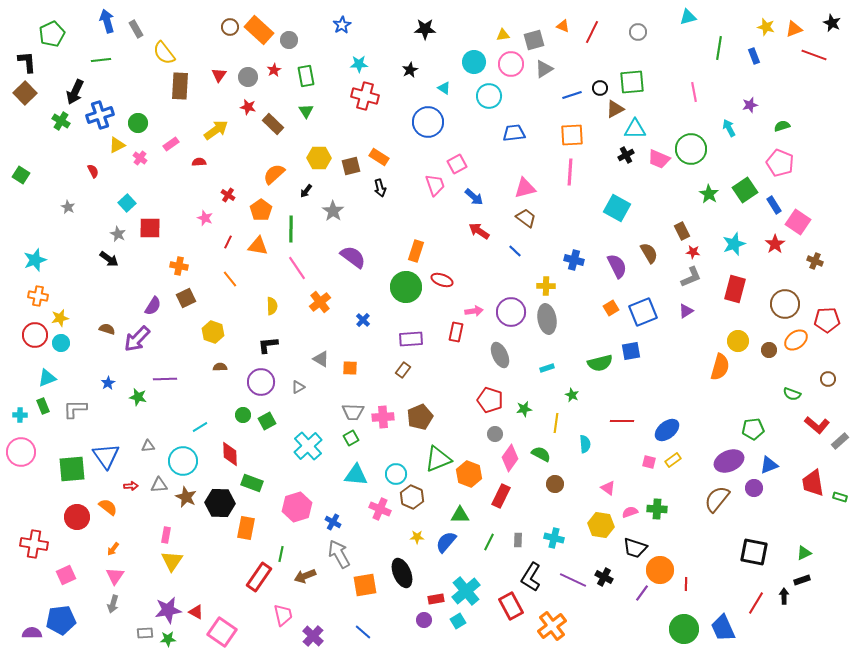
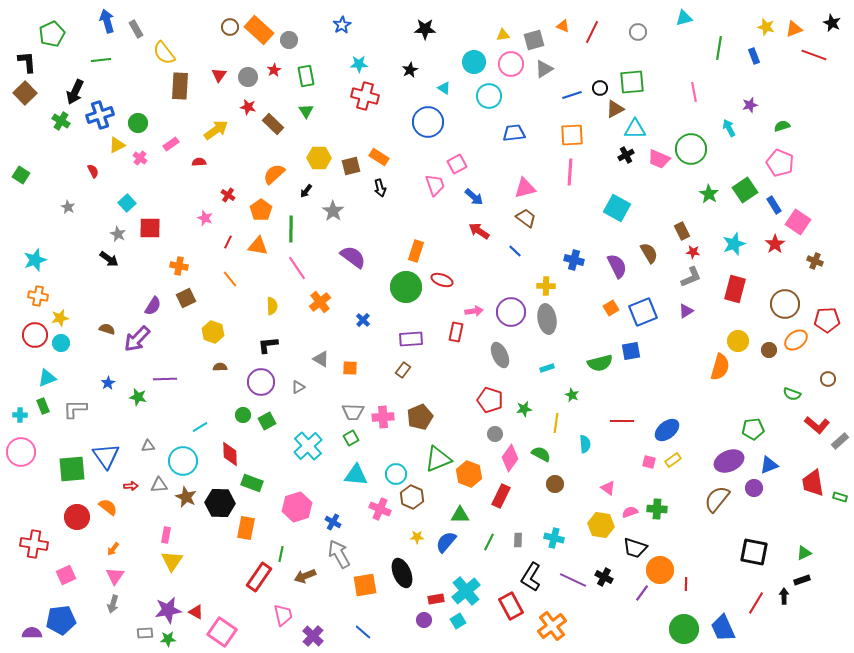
cyan triangle at (688, 17): moved 4 px left, 1 px down
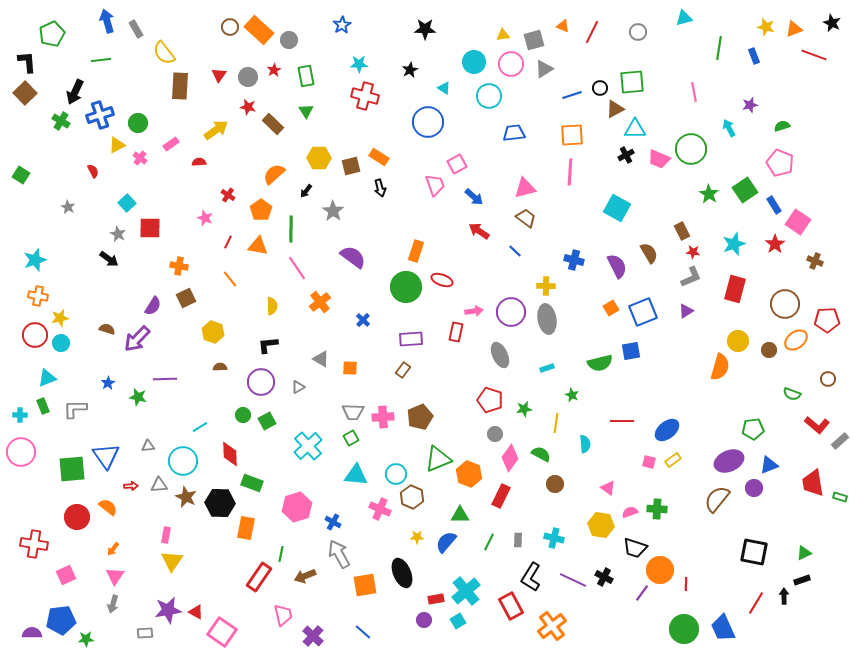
green star at (168, 639): moved 82 px left
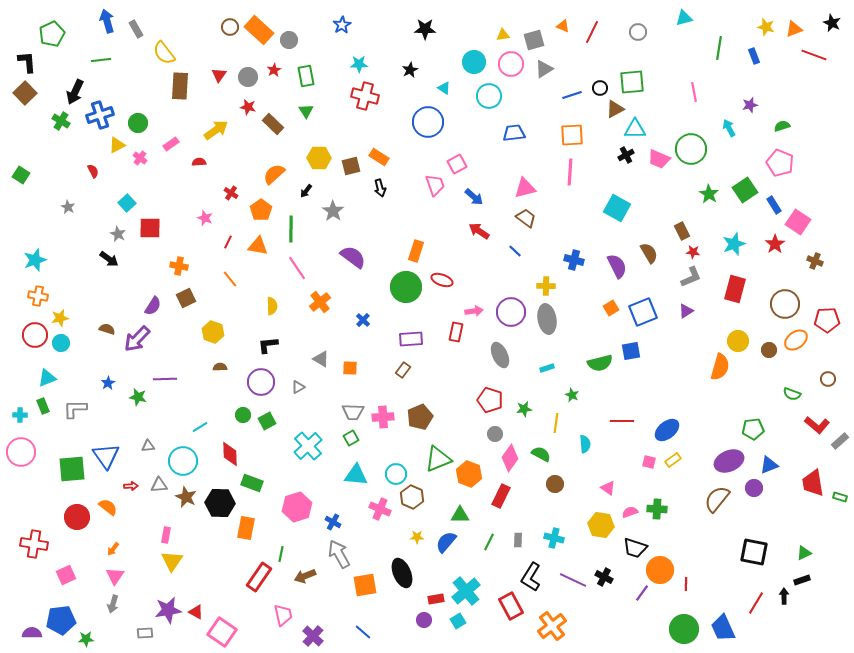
red cross at (228, 195): moved 3 px right, 2 px up
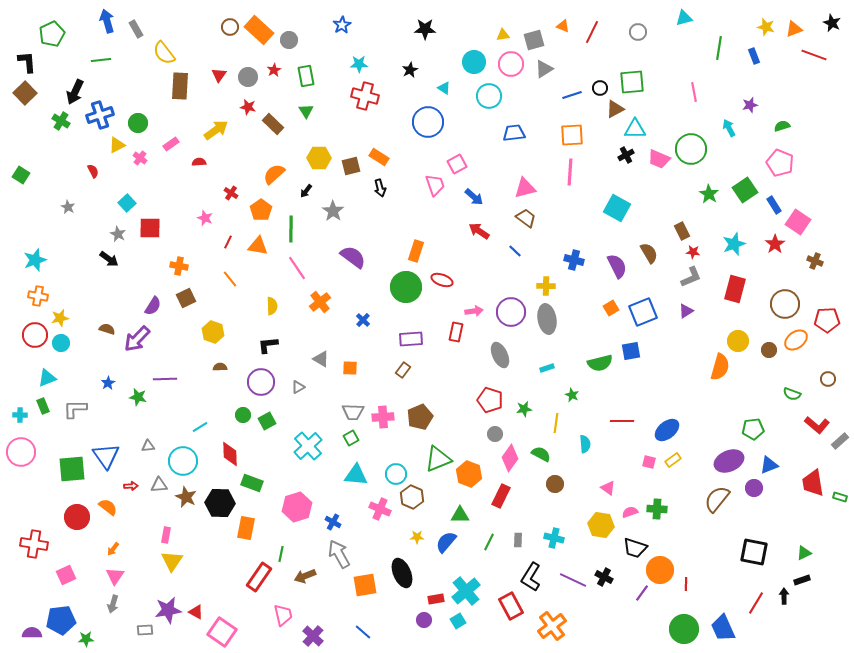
gray rectangle at (145, 633): moved 3 px up
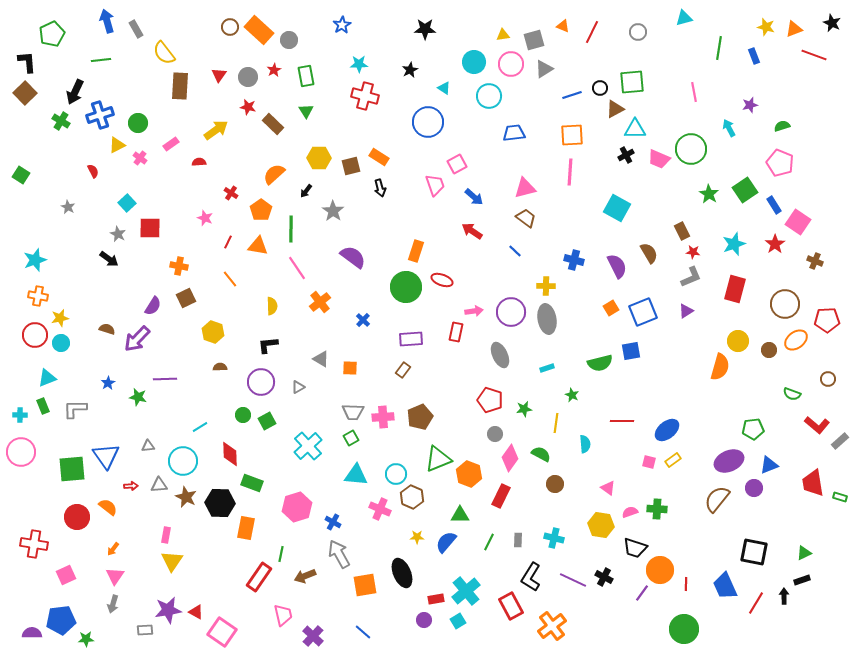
red arrow at (479, 231): moved 7 px left
blue trapezoid at (723, 628): moved 2 px right, 42 px up
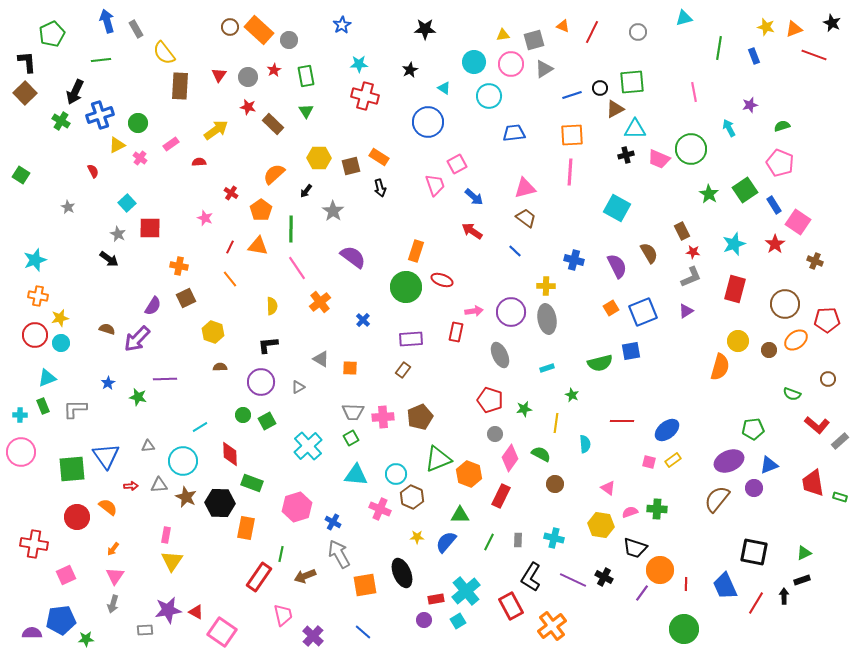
black cross at (626, 155): rotated 14 degrees clockwise
red line at (228, 242): moved 2 px right, 5 px down
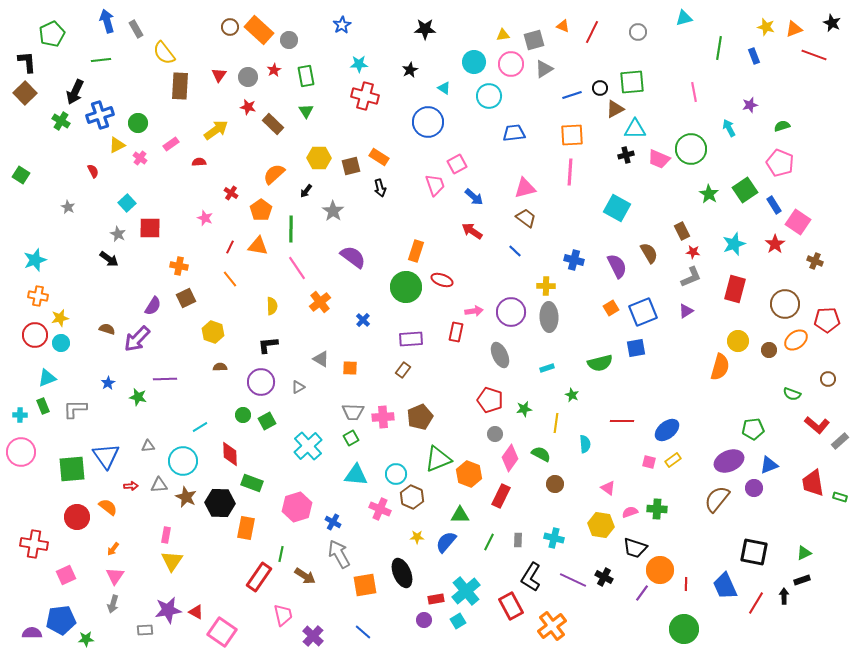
gray ellipse at (547, 319): moved 2 px right, 2 px up; rotated 8 degrees clockwise
blue square at (631, 351): moved 5 px right, 3 px up
brown arrow at (305, 576): rotated 125 degrees counterclockwise
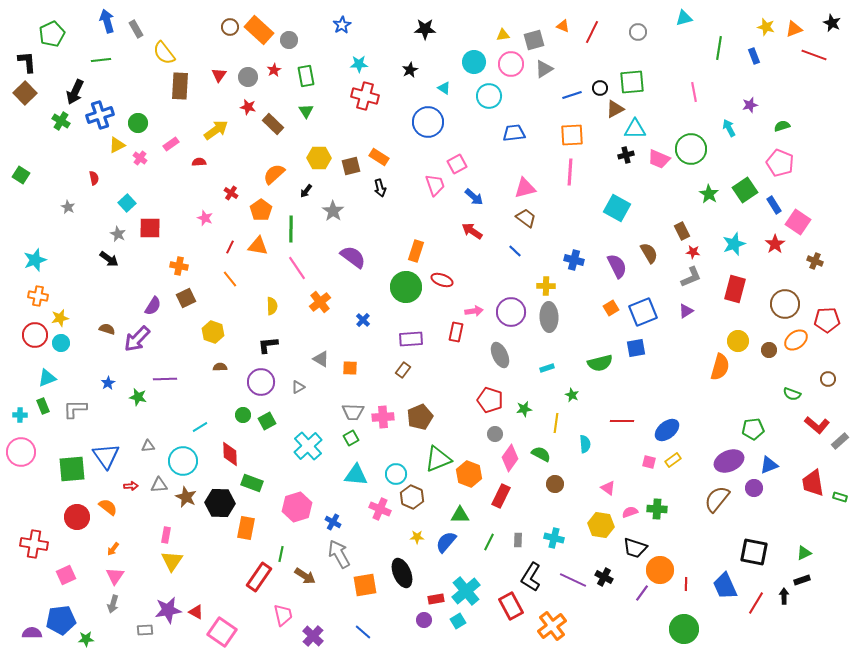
red semicircle at (93, 171): moved 1 px right, 7 px down; rotated 16 degrees clockwise
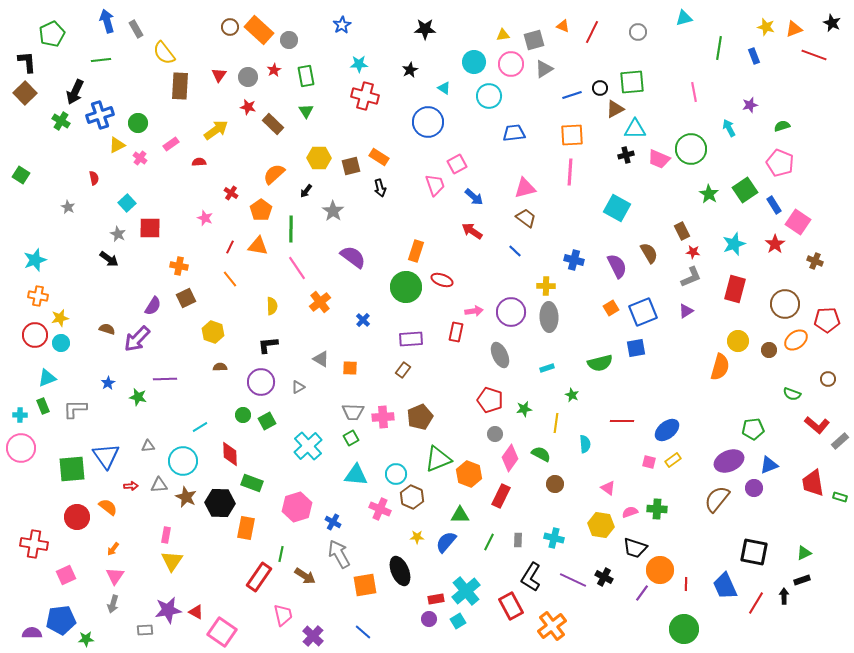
pink circle at (21, 452): moved 4 px up
black ellipse at (402, 573): moved 2 px left, 2 px up
purple circle at (424, 620): moved 5 px right, 1 px up
